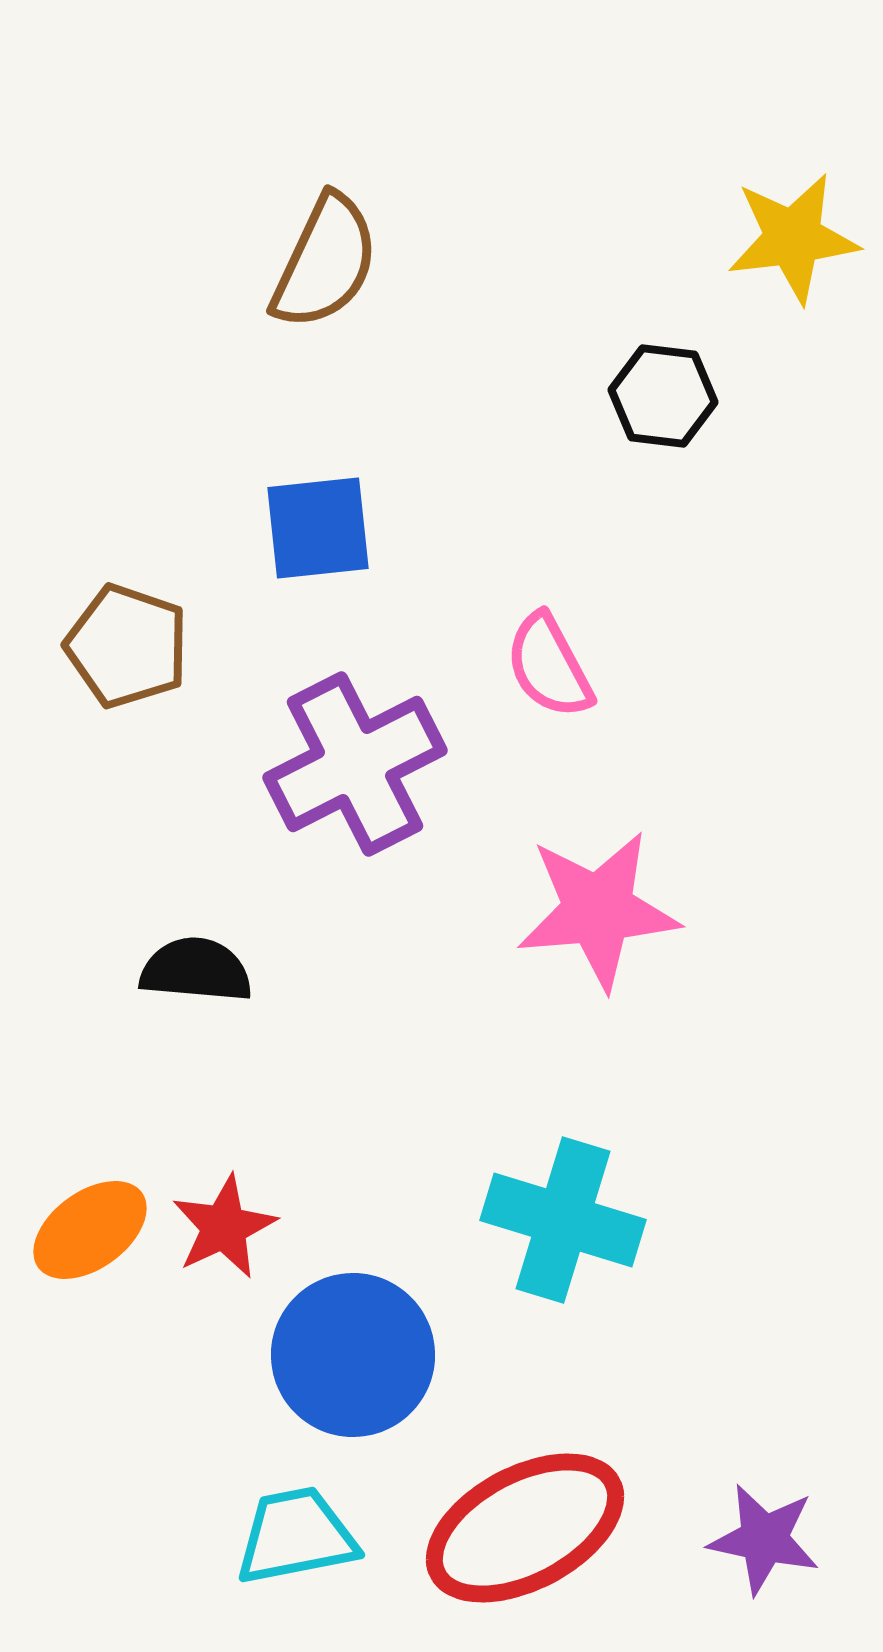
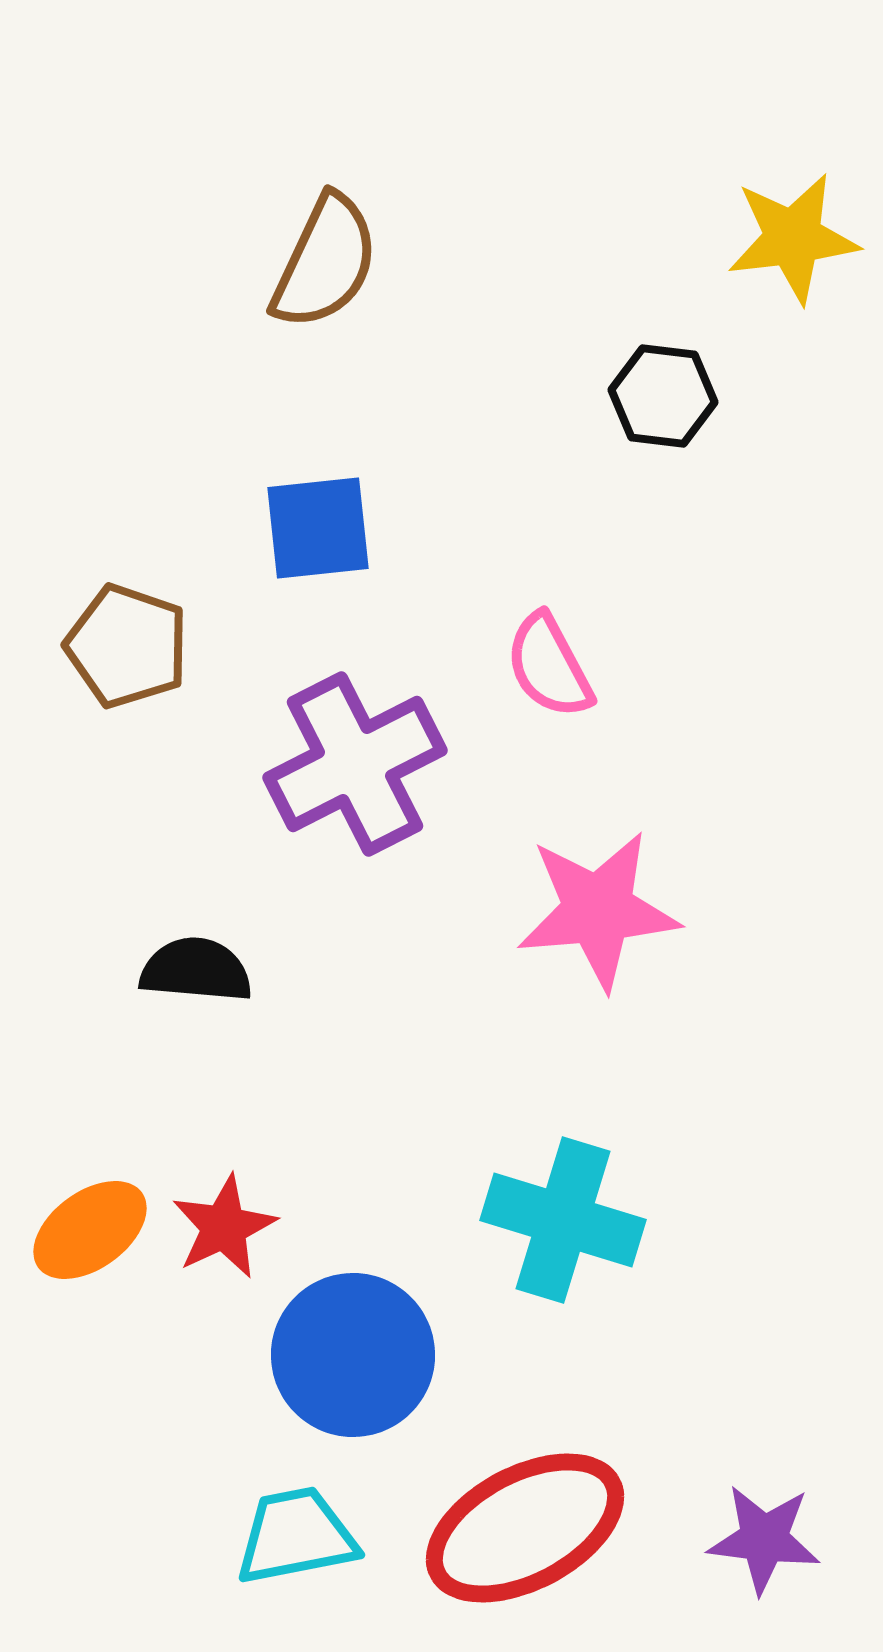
purple star: rotated 5 degrees counterclockwise
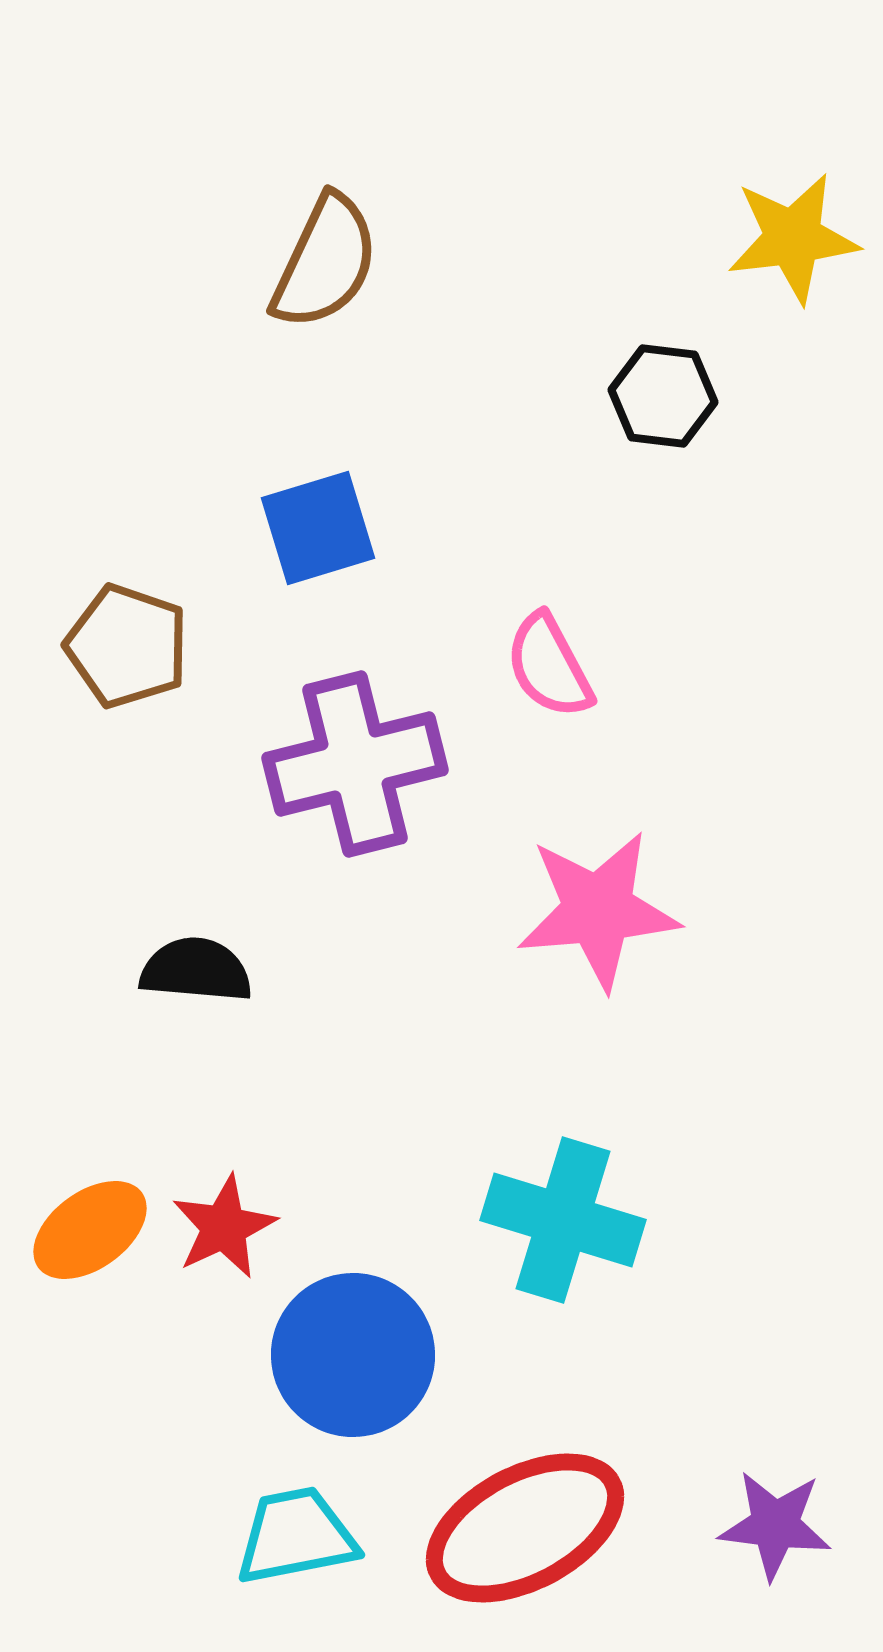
blue square: rotated 11 degrees counterclockwise
purple cross: rotated 13 degrees clockwise
purple star: moved 11 px right, 14 px up
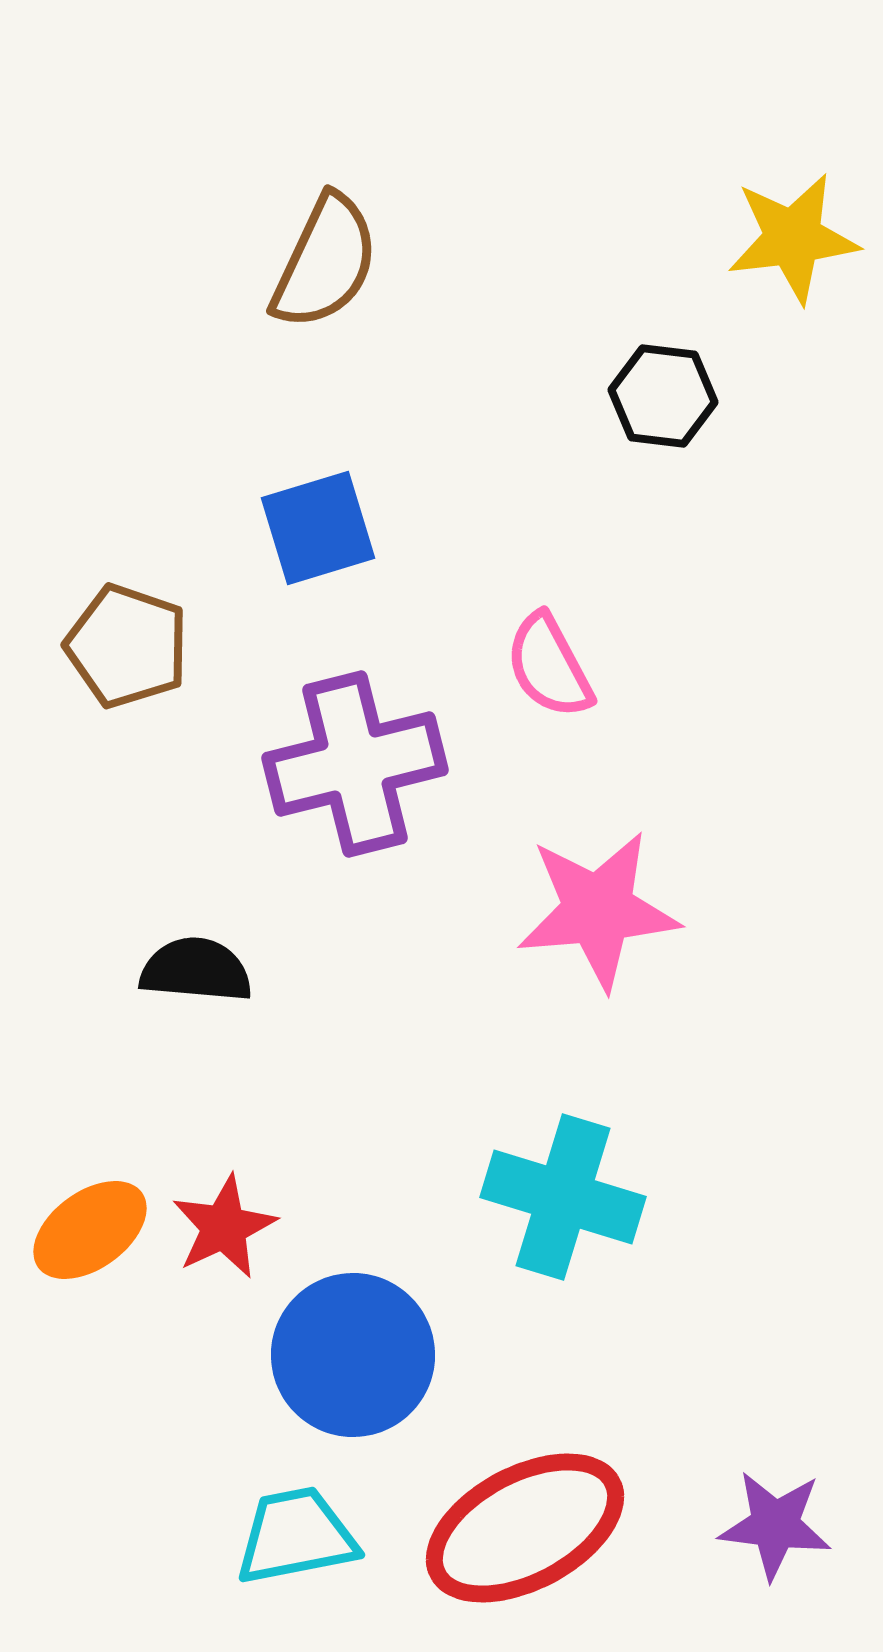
cyan cross: moved 23 px up
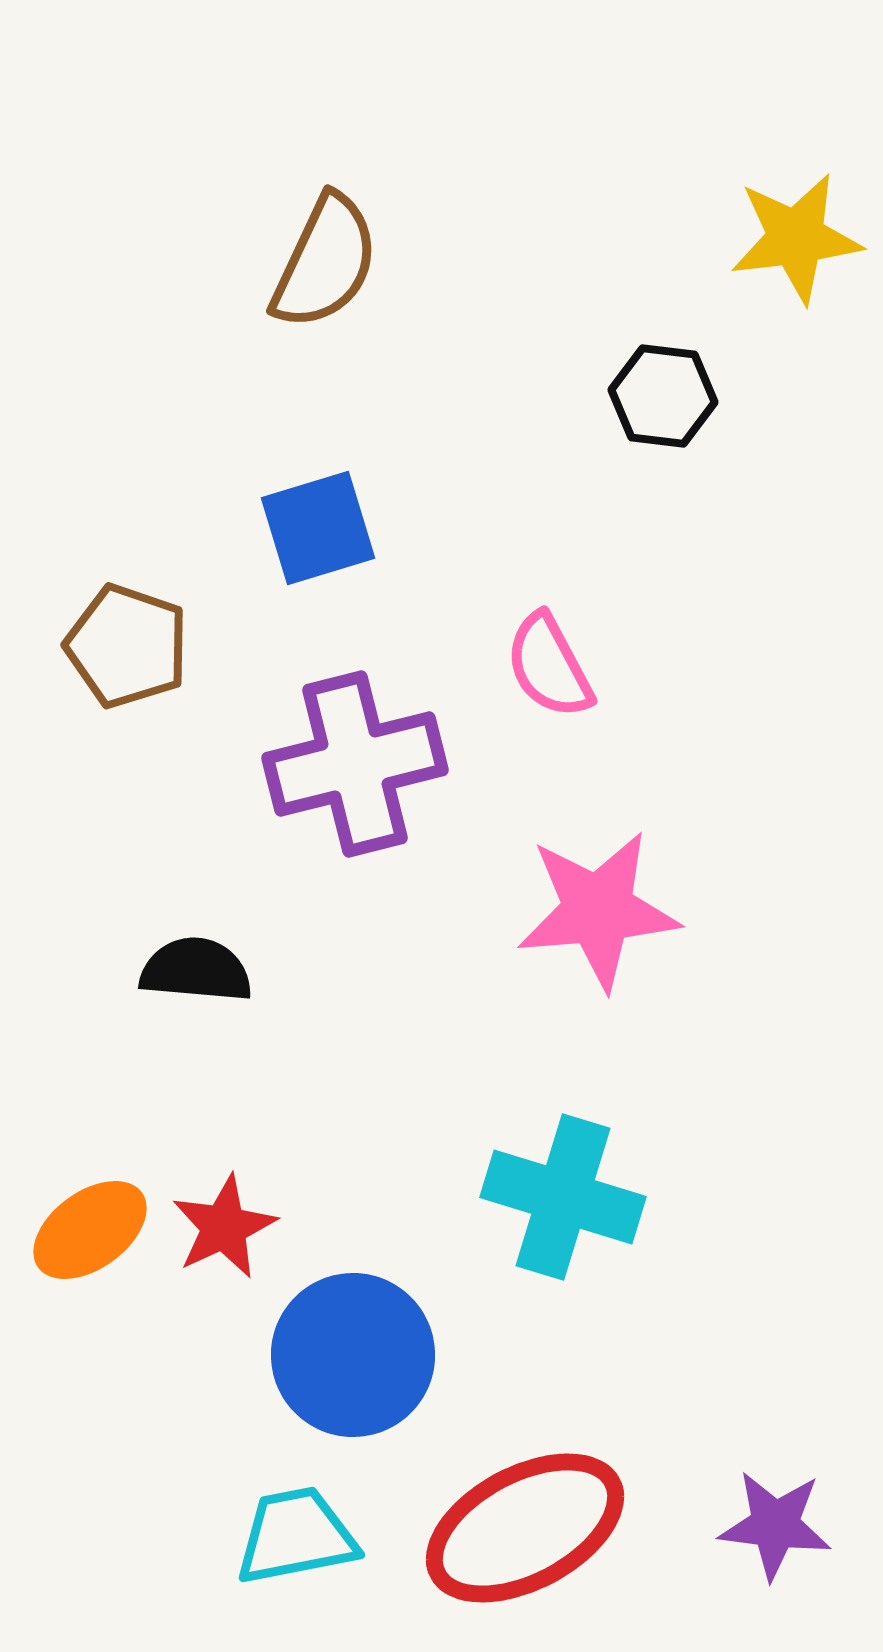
yellow star: moved 3 px right
